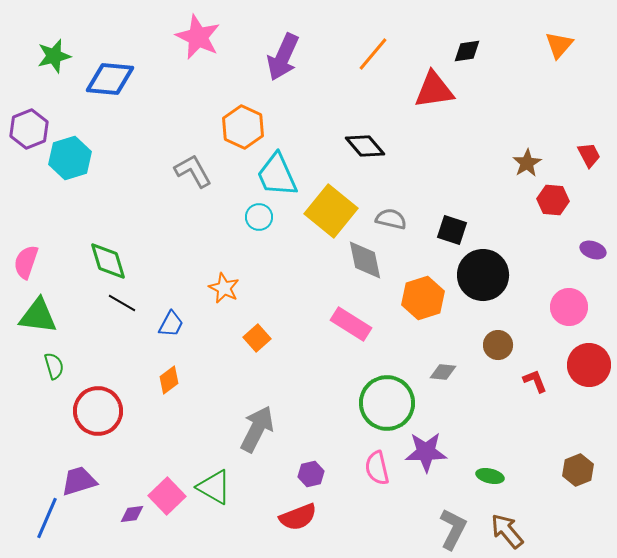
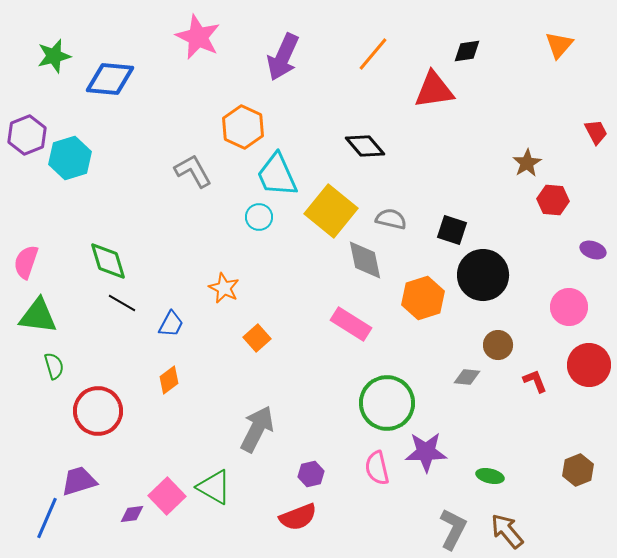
purple hexagon at (29, 129): moved 2 px left, 6 px down
red trapezoid at (589, 155): moved 7 px right, 23 px up
gray diamond at (443, 372): moved 24 px right, 5 px down
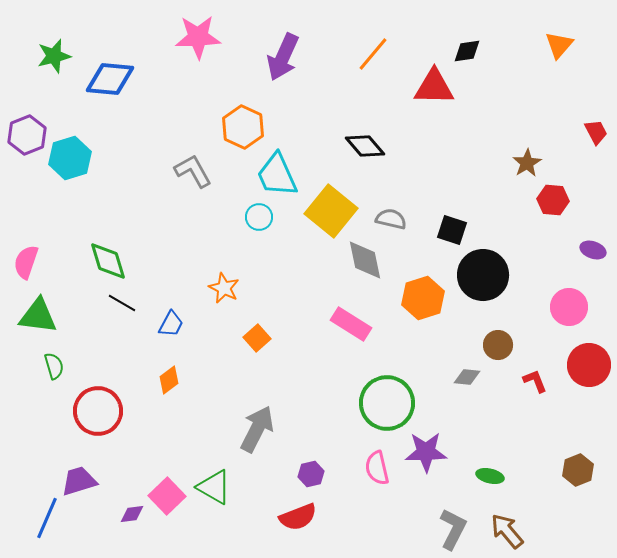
pink star at (198, 37): rotated 27 degrees counterclockwise
red triangle at (434, 90): moved 3 px up; rotated 9 degrees clockwise
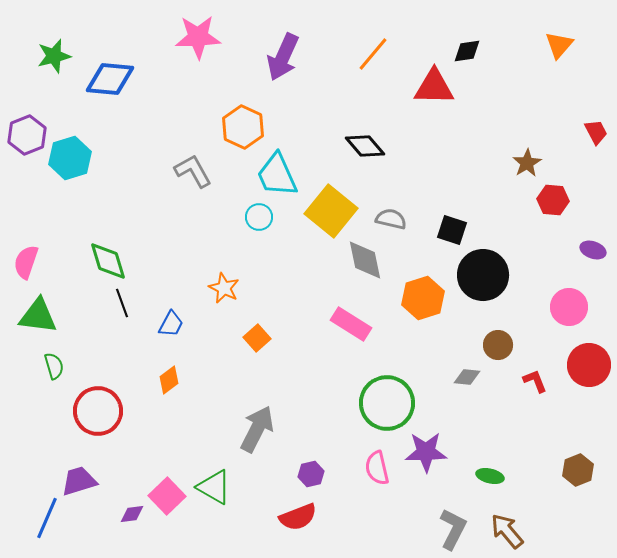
black line at (122, 303): rotated 40 degrees clockwise
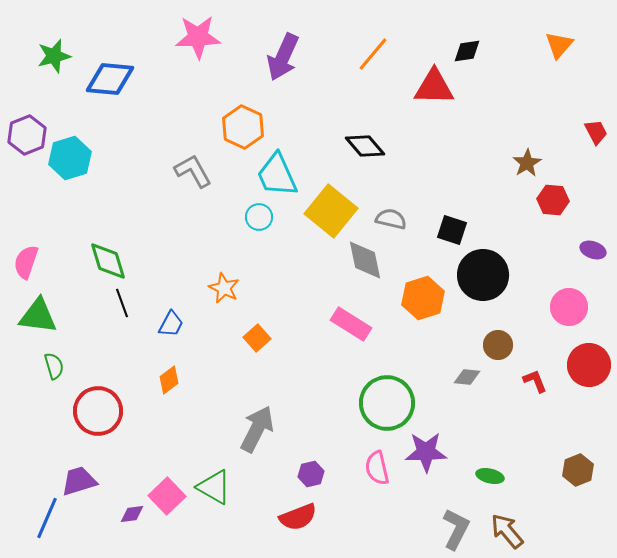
gray L-shape at (453, 529): moved 3 px right
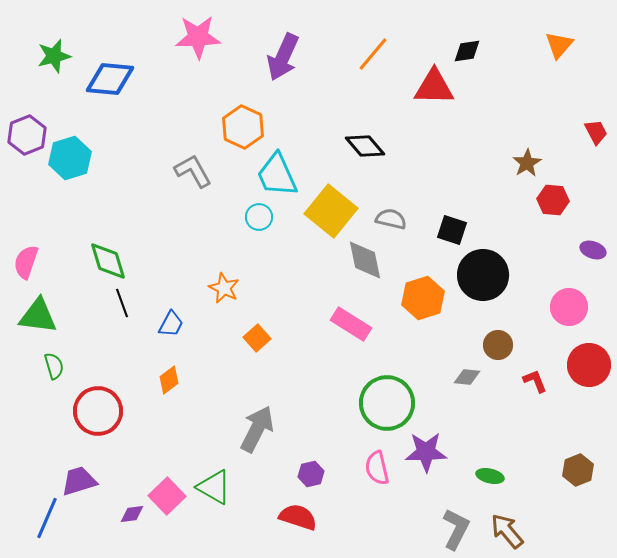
red semicircle at (298, 517): rotated 141 degrees counterclockwise
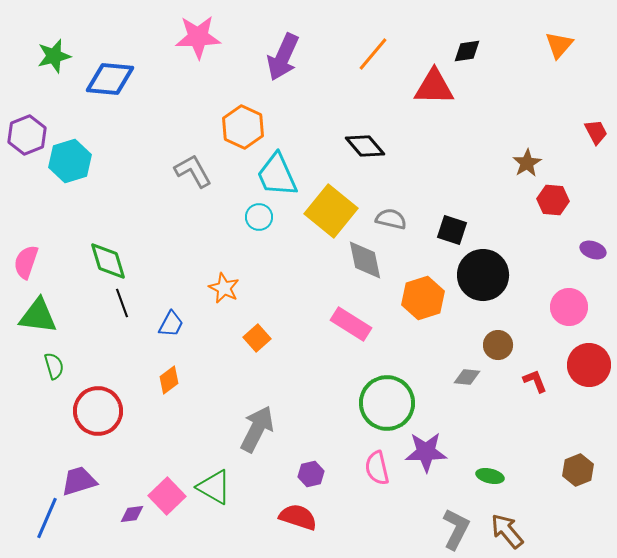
cyan hexagon at (70, 158): moved 3 px down
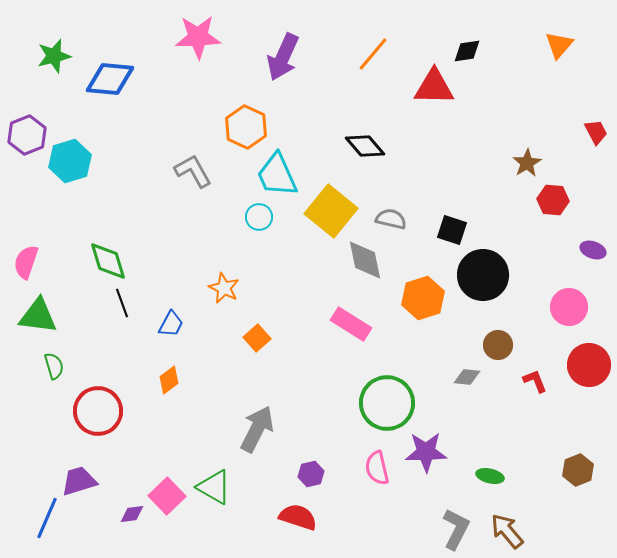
orange hexagon at (243, 127): moved 3 px right
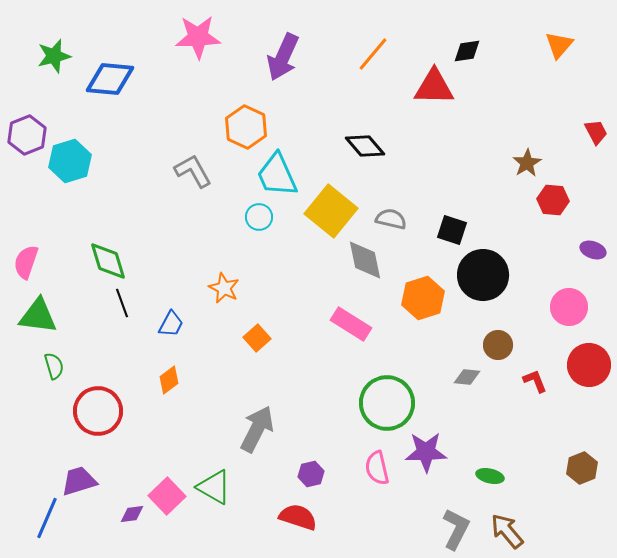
brown hexagon at (578, 470): moved 4 px right, 2 px up
